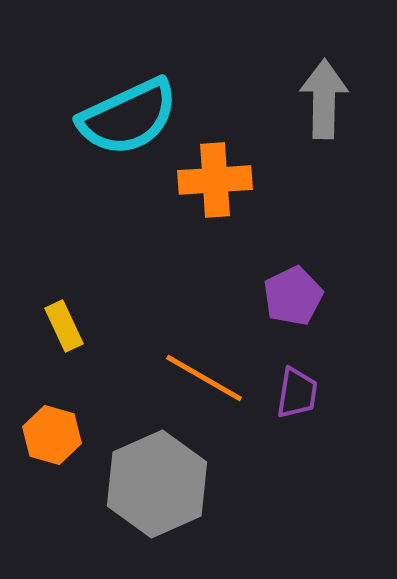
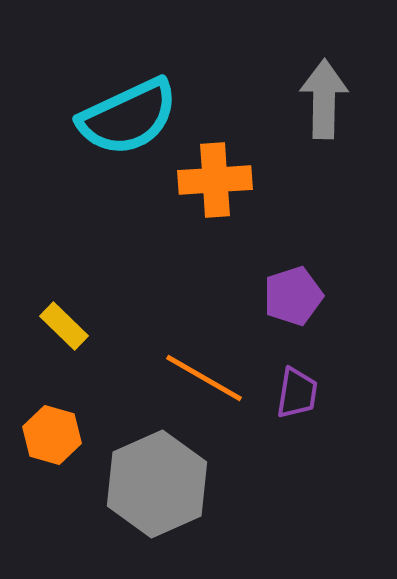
purple pentagon: rotated 8 degrees clockwise
yellow rectangle: rotated 21 degrees counterclockwise
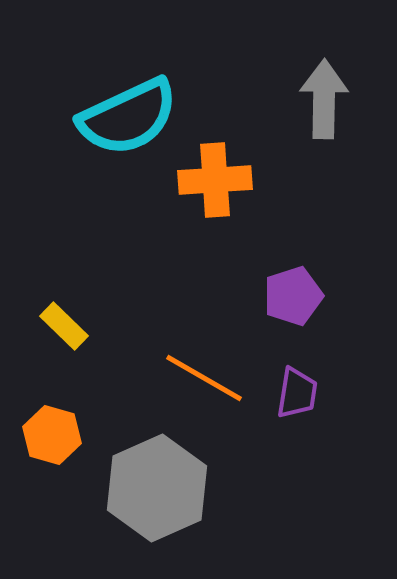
gray hexagon: moved 4 px down
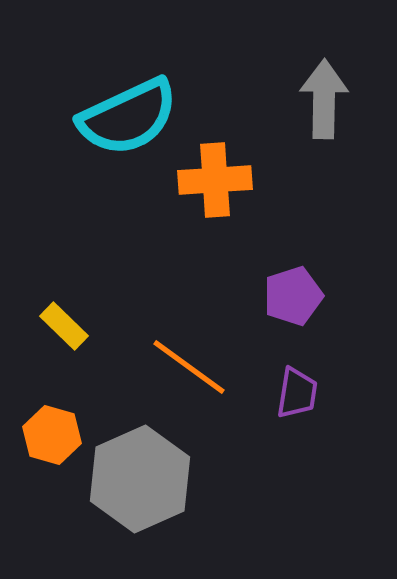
orange line: moved 15 px left, 11 px up; rotated 6 degrees clockwise
gray hexagon: moved 17 px left, 9 px up
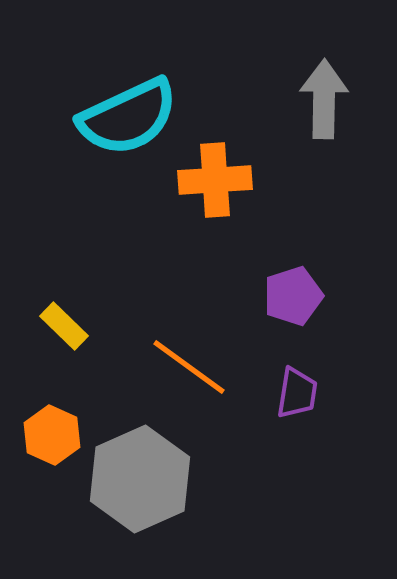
orange hexagon: rotated 8 degrees clockwise
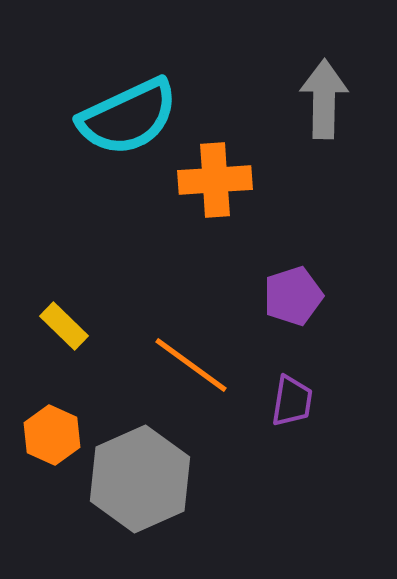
orange line: moved 2 px right, 2 px up
purple trapezoid: moved 5 px left, 8 px down
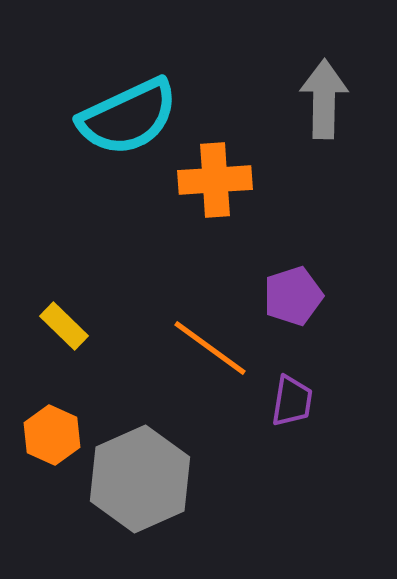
orange line: moved 19 px right, 17 px up
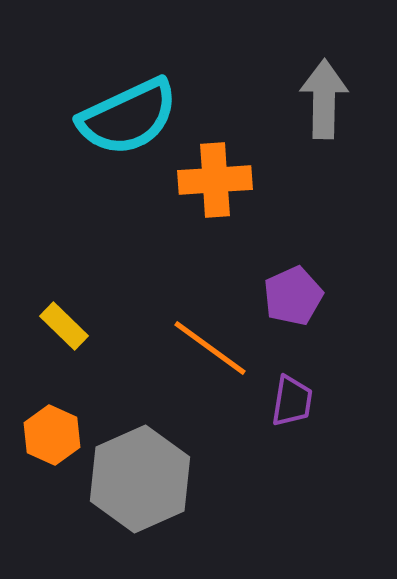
purple pentagon: rotated 6 degrees counterclockwise
